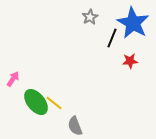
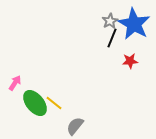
gray star: moved 20 px right, 4 px down
blue star: moved 1 px right, 1 px down
pink arrow: moved 2 px right, 4 px down
green ellipse: moved 1 px left, 1 px down
gray semicircle: rotated 60 degrees clockwise
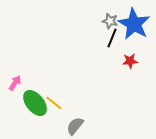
gray star: rotated 28 degrees counterclockwise
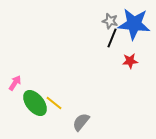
blue star: rotated 24 degrees counterclockwise
gray semicircle: moved 6 px right, 4 px up
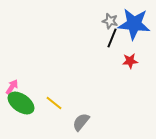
pink arrow: moved 3 px left, 4 px down
green ellipse: moved 14 px left; rotated 16 degrees counterclockwise
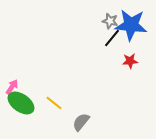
blue star: moved 3 px left, 1 px down
black line: rotated 18 degrees clockwise
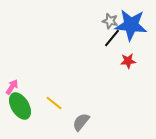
red star: moved 2 px left
green ellipse: moved 1 px left, 3 px down; rotated 24 degrees clockwise
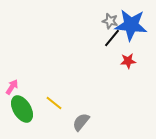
green ellipse: moved 2 px right, 3 px down
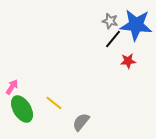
blue star: moved 5 px right
black line: moved 1 px right, 1 px down
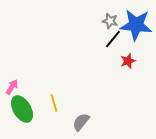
red star: rotated 14 degrees counterclockwise
yellow line: rotated 36 degrees clockwise
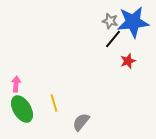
blue star: moved 3 px left, 3 px up; rotated 12 degrees counterclockwise
pink arrow: moved 4 px right, 3 px up; rotated 28 degrees counterclockwise
